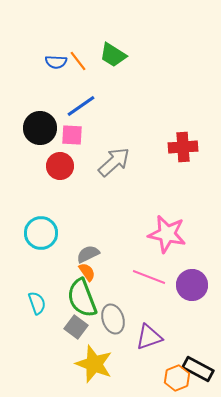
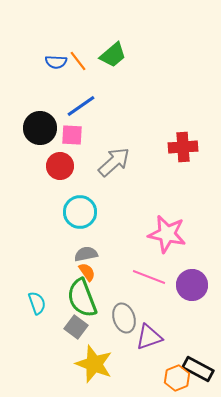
green trapezoid: rotated 72 degrees counterclockwise
cyan circle: moved 39 px right, 21 px up
gray semicircle: moved 2 px left; rotated 15 degrees clockwise
gray ellipse: moved 11 px right, 1 px up
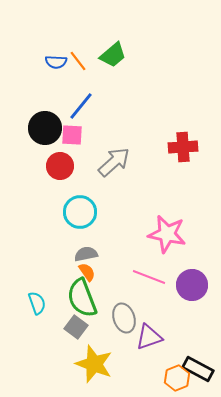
blue line: rotated 16 degrees counterclockwise
black circle: moved 5 px right
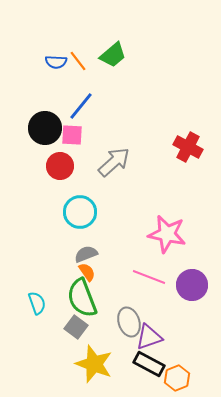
red cross: moved 5 px right; rotated 32 degrees clockwise
gray semicircle: rotated 10 degrees counterclockwise
gray ellipse: moved 5 px right, 4 px down
black rectangle: moved 49 px left, 5 px up
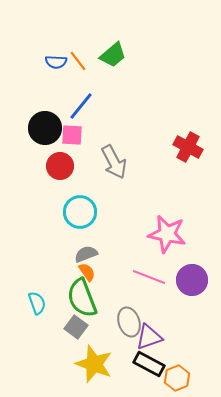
gray arrow: rotated 104 degrees clockwise
purple circle: moved 5 px up
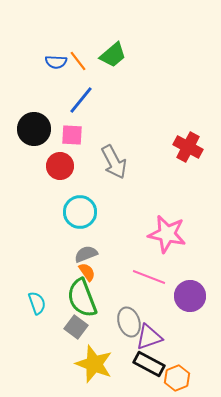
blue line: moved 6 px up
black circle: moved 11 px left, 1 px down
purple circle: moved 2 px left, 16 px down
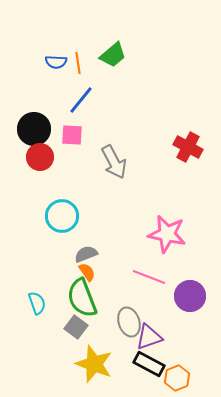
orange line: moved 2 px down; rotated 30 degrees clockwise
red circle: moved 20 px left, 9 px up
cyan circle: moved 18 px left, 4 px down
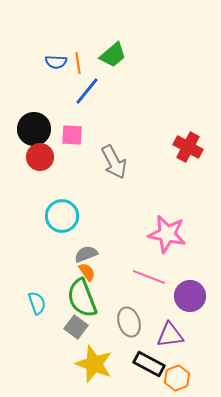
blue line: moved 6 px right, 9 px up
purple triangle: moved 21 px right, 2 px up; rotated 12 degrees clockwise
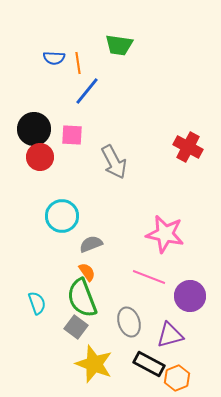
green trapezoid: moved 6 px right, 10 px up; rotated 48 degrees clockwise
blue semicircle: moved 2 px left, 4 px up
pink star: moved 2 px left
gray semicircle: moved 5 px right, 10 px up
purple triangle: rotated 8 degrees counterclockwise
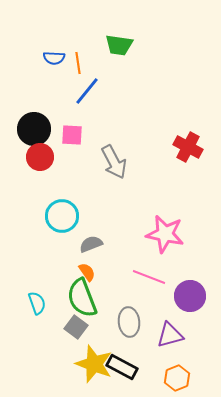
gray ellipse: rotated 12 degrees clockwise
black rectangle: moved 27 px left, 3 px down
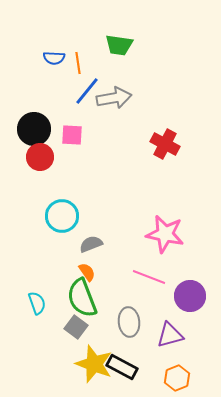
red cross: moved 23 px left, 3 px up
gray arrow: moved 64 px up; rotated 72 degrees counterclockwise
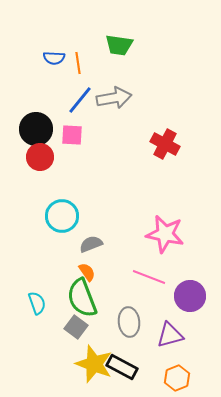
blue line: moved 7 px left, 9 px down
black circle: moved 2 px right
